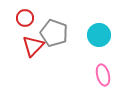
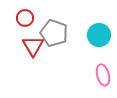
red triangle: rotated 15 degrees counterclockwise
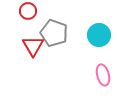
red circle: moved 3 px right, 7 px up
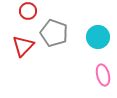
cyan circle: moved 1 px left, 2 px down
red triangle: moved 10 px left; rotated 15 degrees clockwise
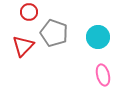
red circle: moved 1 px right, 1 px down
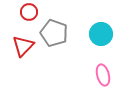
cyan circle: moved 3 px right, 3 px up
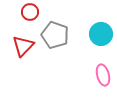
red circle: moved 1 px right
gray pentagon: moved 1 px right, 2 px down
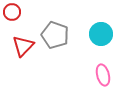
red circle: moved 18 px left
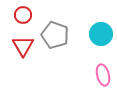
red circle: moved 11 px right, 3 px down
red triangle: rotated 15 degrees counterclockwise
